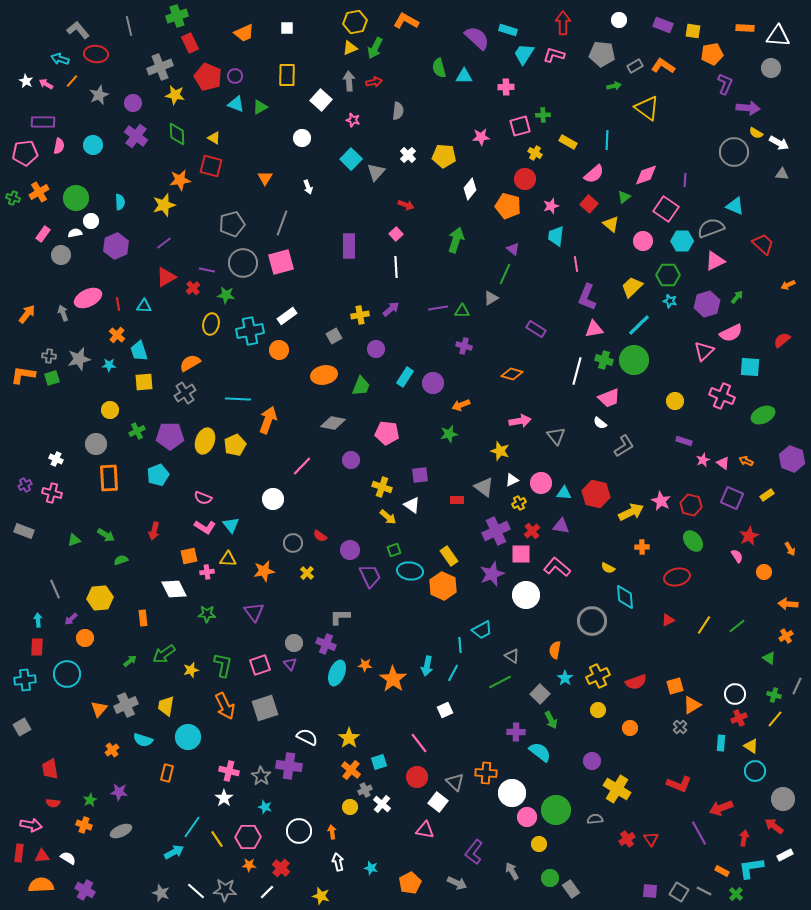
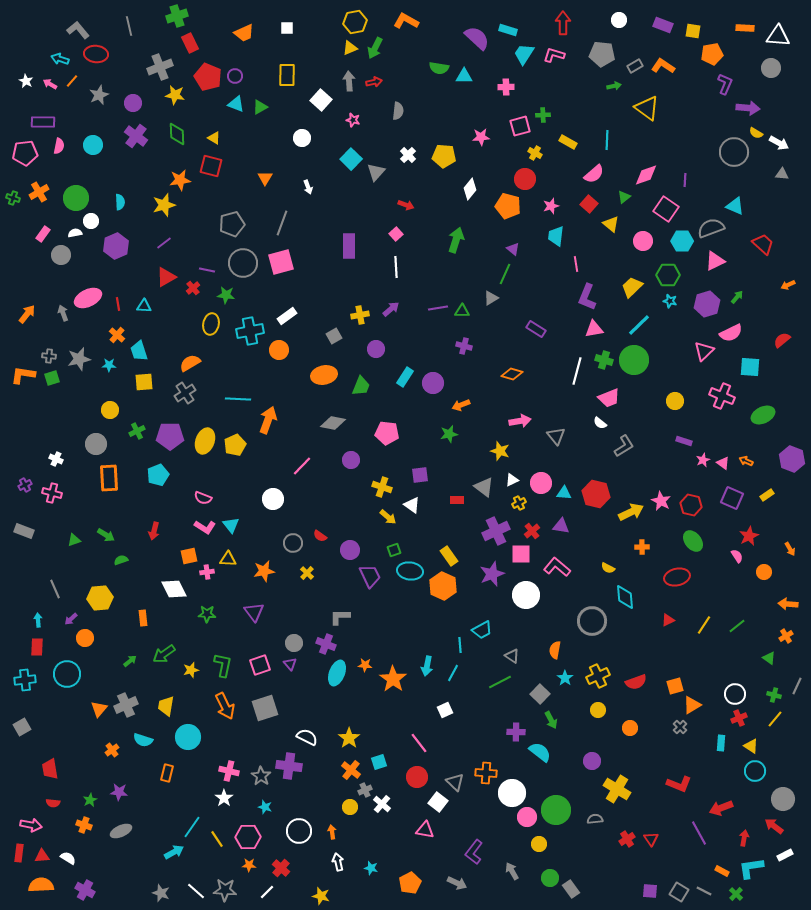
green semicircle at (439, 68): rotated 66 degrees counterclockwise
pink arrow at (46, 84): moved 4 px right
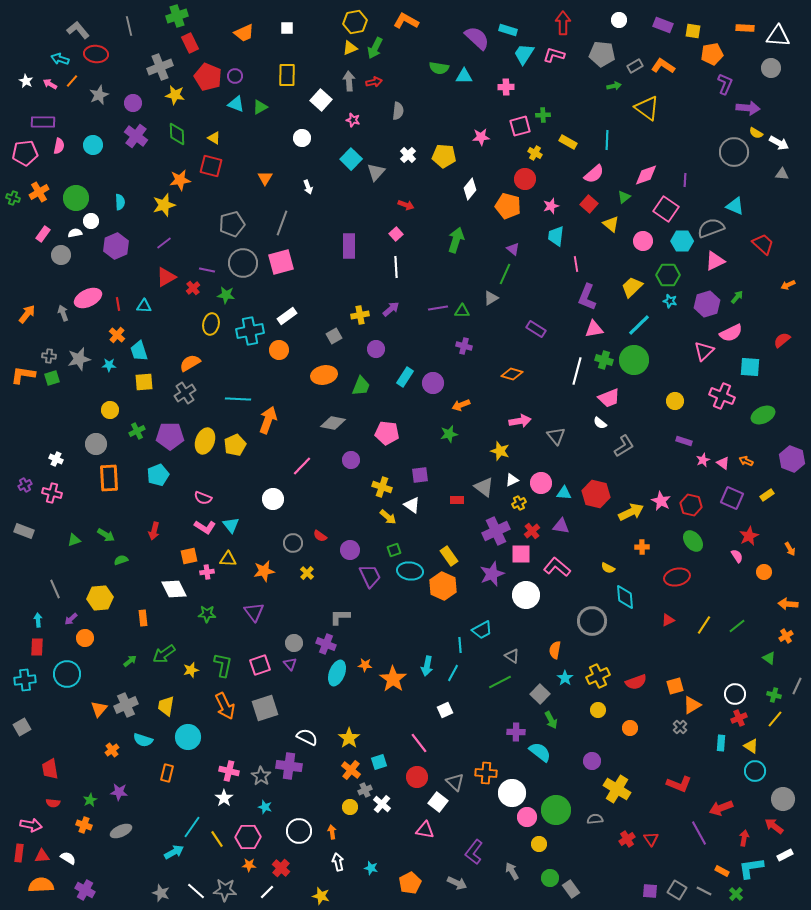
gray square at (679, 892): moved 2 px left, 2 px up
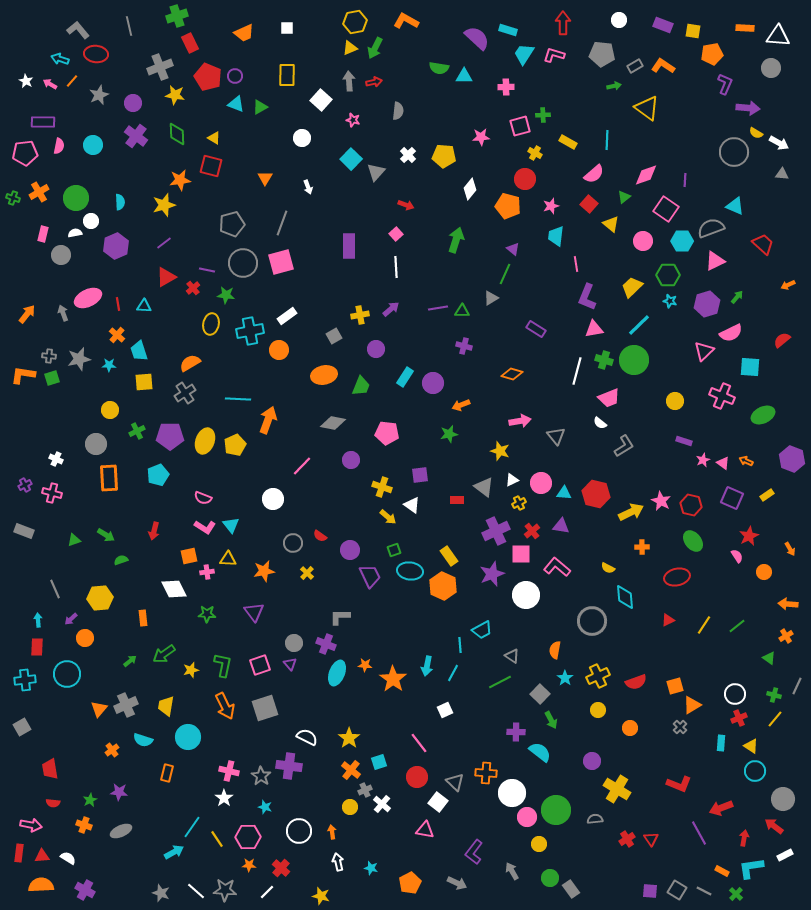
pink rectangle at (43, 234): rotated 21 degrees counterclockwise
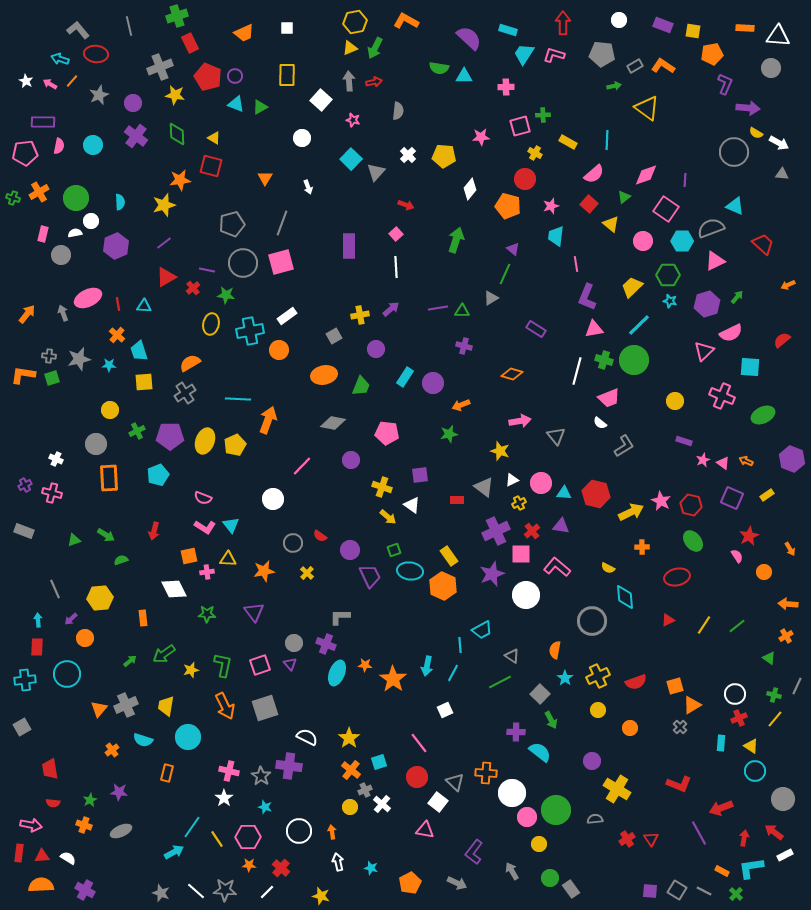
purple semicircle at (477, 38): moved 8 px left
red arrow at (774, 826): moved 6 px down
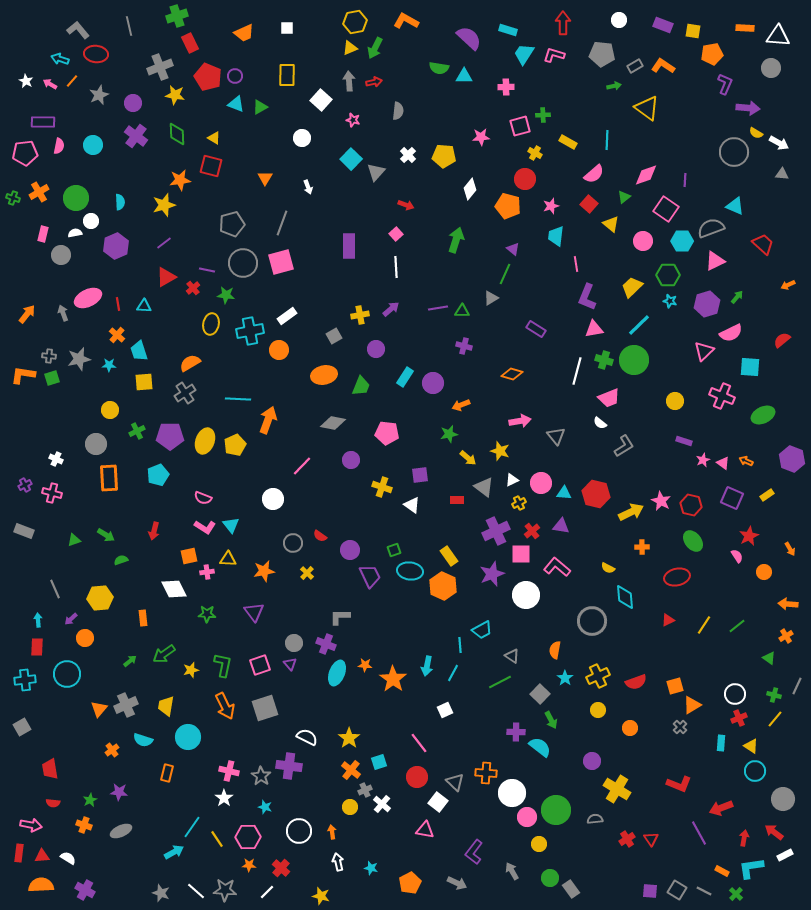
yellow arrow at (388, 517): moved 80 px right, 59 px up
cyan semicircle at (540, 752): moved 5 px up
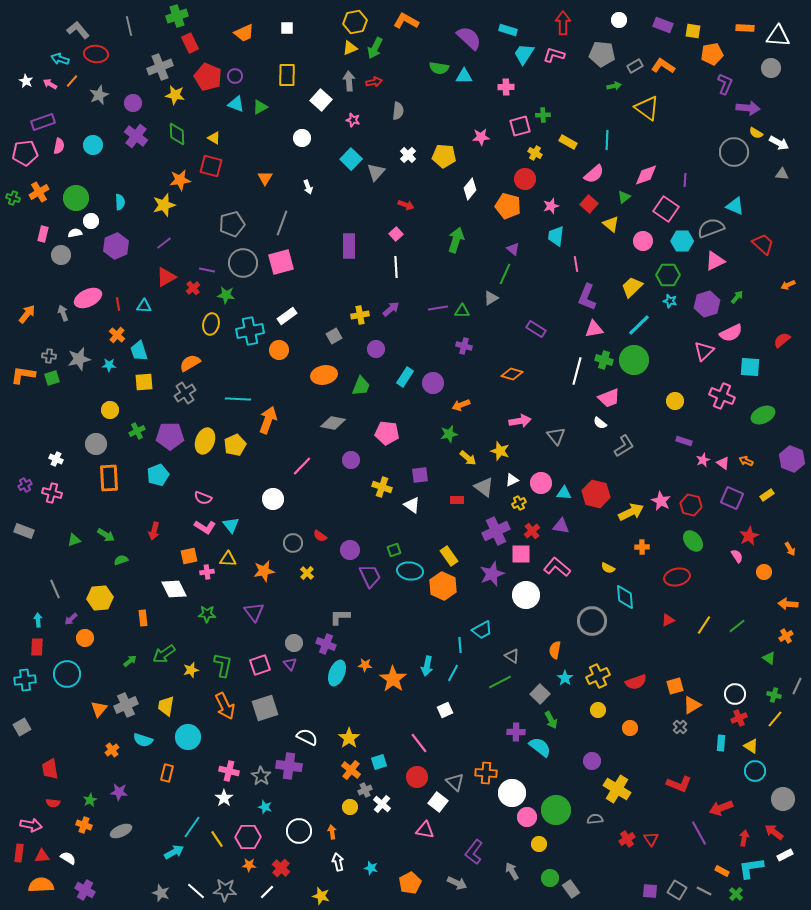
purple rectangle at (43, 122): rotated 20 degrees counterclockwise
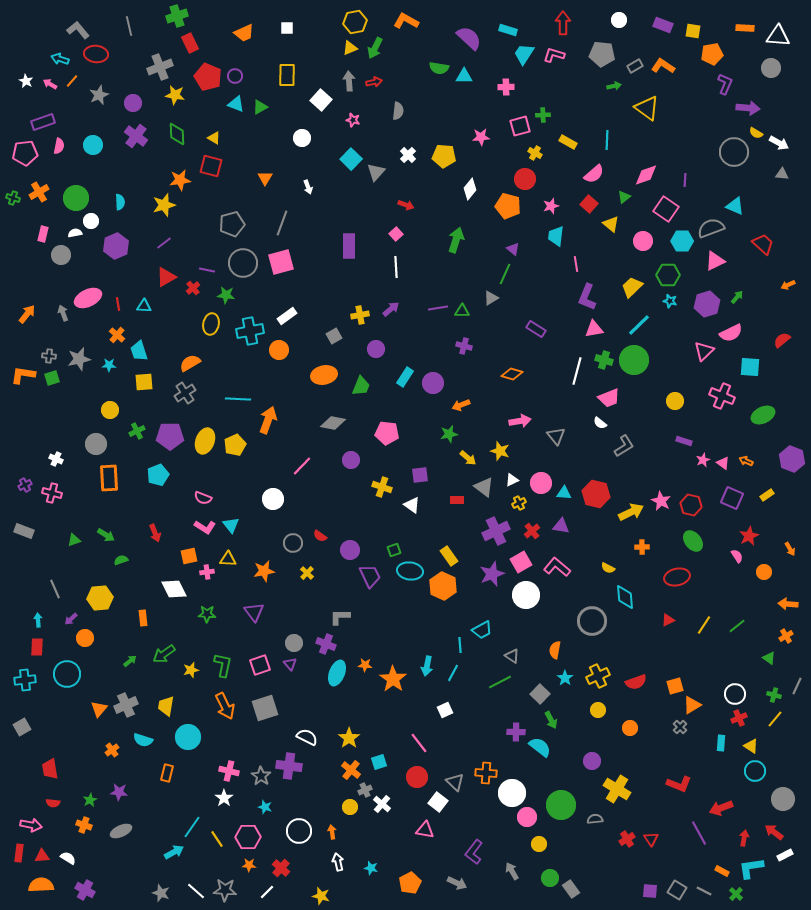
red arrow at (154, 531): moved 1 px right, 2 px down; rotated 36 degrees counterclockwise
pink square at (521, 554): moved 8 px down; rotated 30 degrees counterclockwise
green circle at (556, 810): moved 5 px right, 5 px up
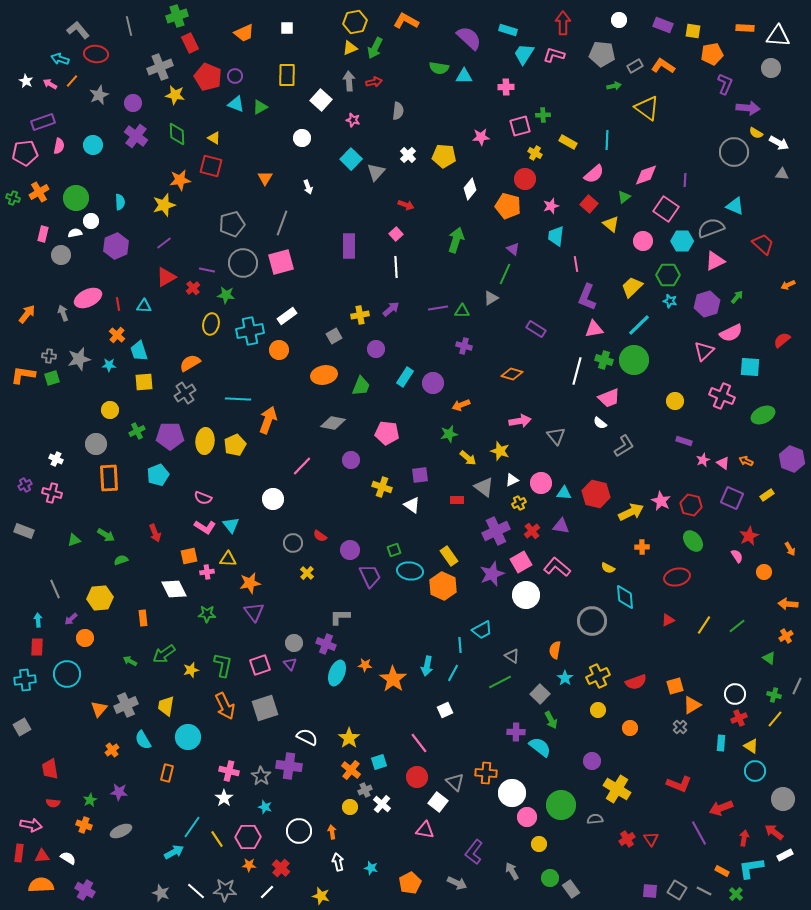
yellow ellipse at (205, 441): rotated 15 degrees counterclockwise
orange star at (264, 571): moved 14 px left, 12 px down
green arrow at (130, 661): rotated 112 degrees counterclockwise
cyan semicircle at (143, 740): rotated 42 degrees clockwise
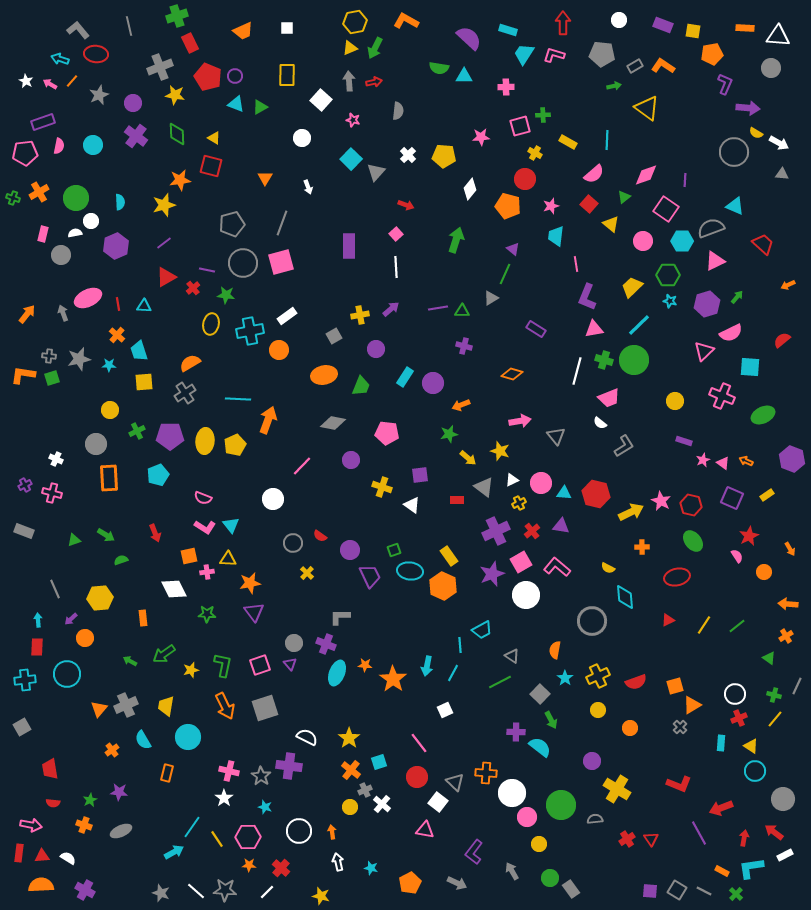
orange trapezoid at (244, 33): moved 1 px left, 2 px up
